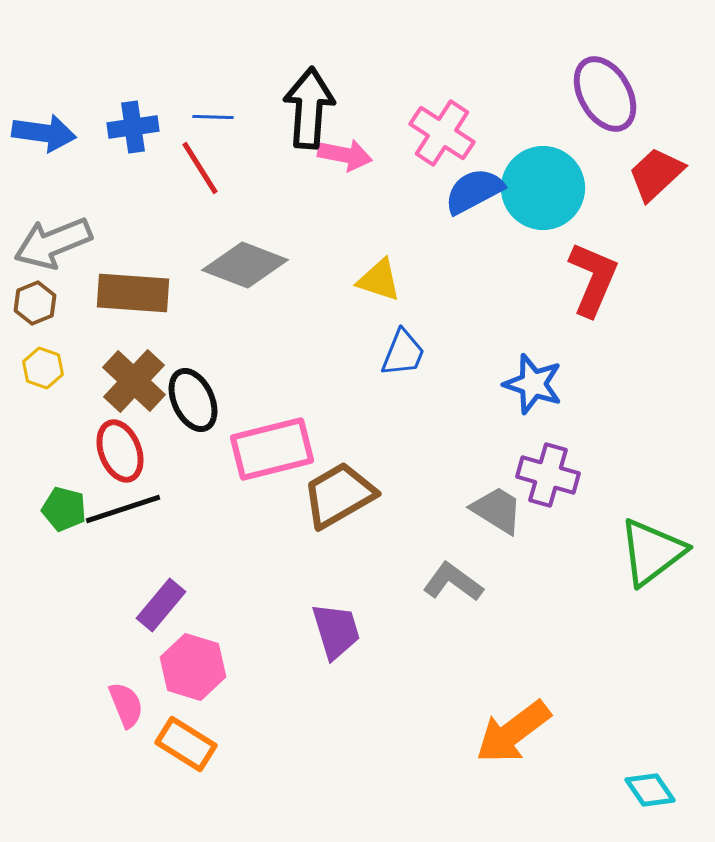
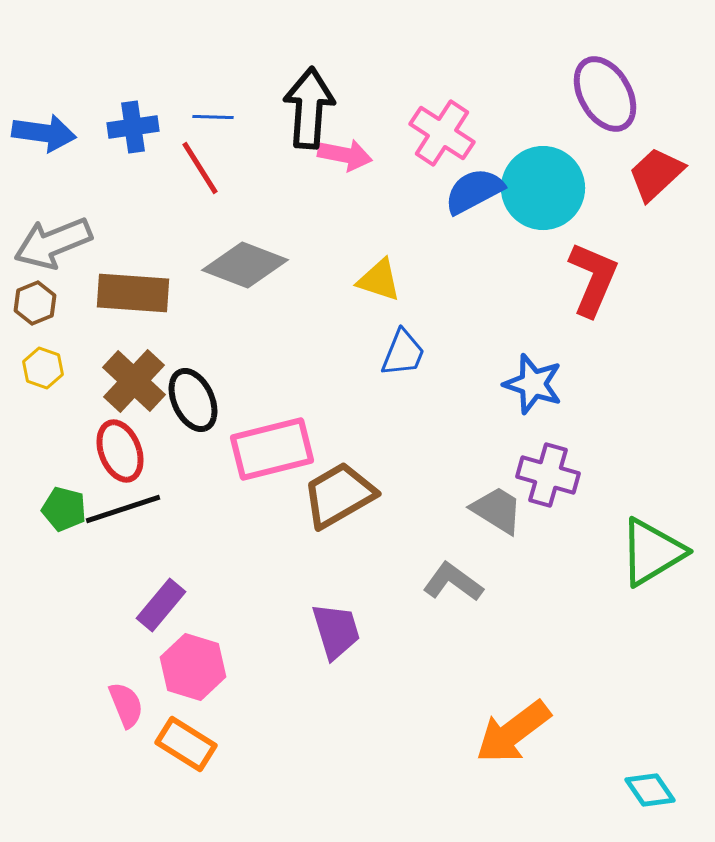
green triangle: rotated 6 degrees clockwise
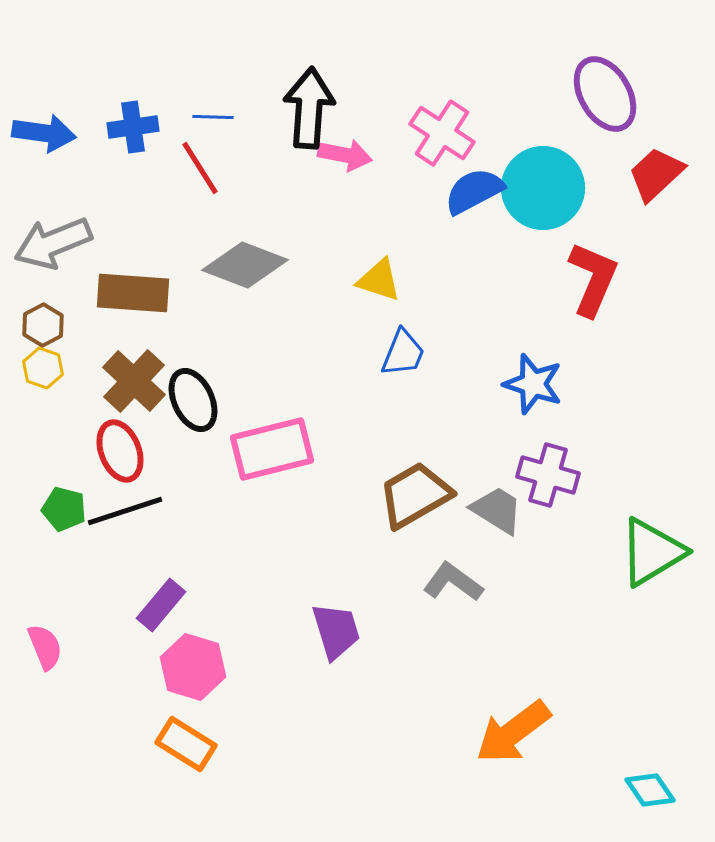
brown hexagon: moved 8 px right, 22 px down; rotated 6 degrees counterclockwise
brown trapezoid: moved 76 px right
black line: moved 2 px right, 2 px down
pink semicircle: moved 81 px left, 58 px up
